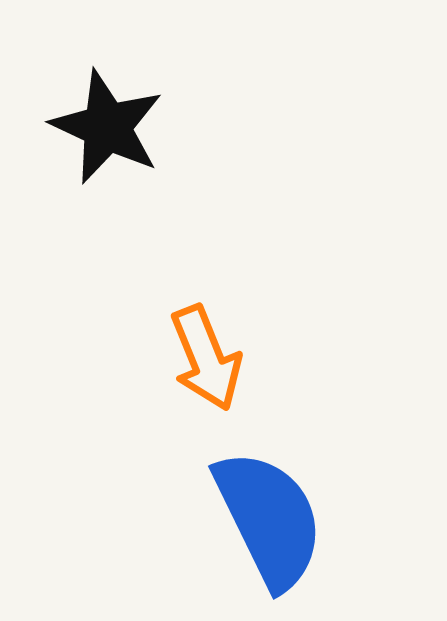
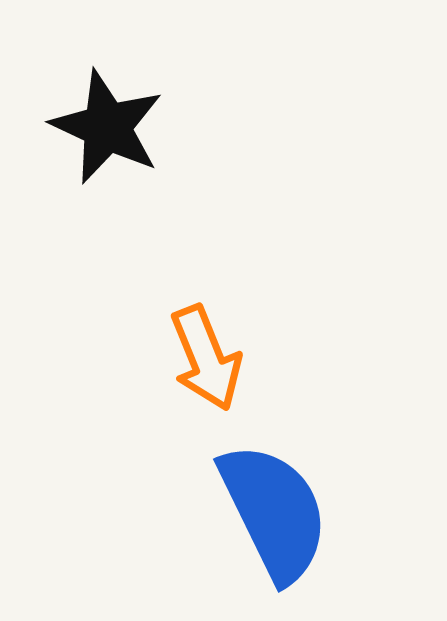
blue semicircle: moved 5 px right, 7 px up
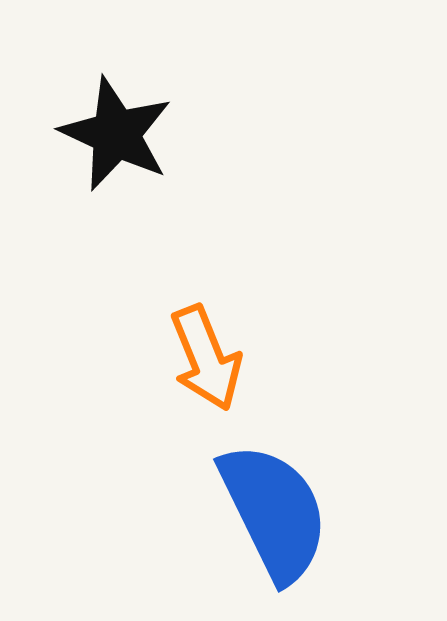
black star: moved 9 px right, 7 px down
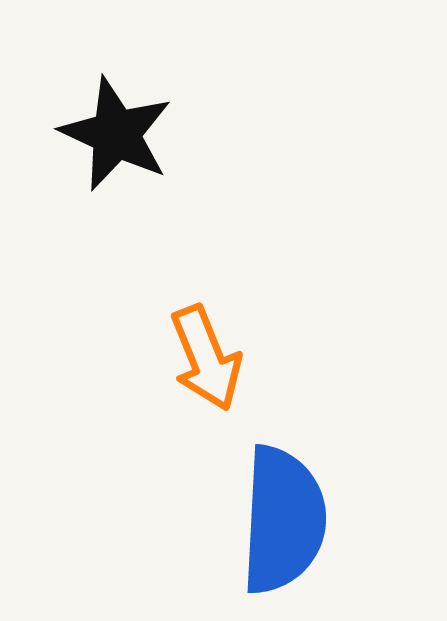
blue semicircle: moved 9 px right, 8 px down; rotated 29 degrees clockwise
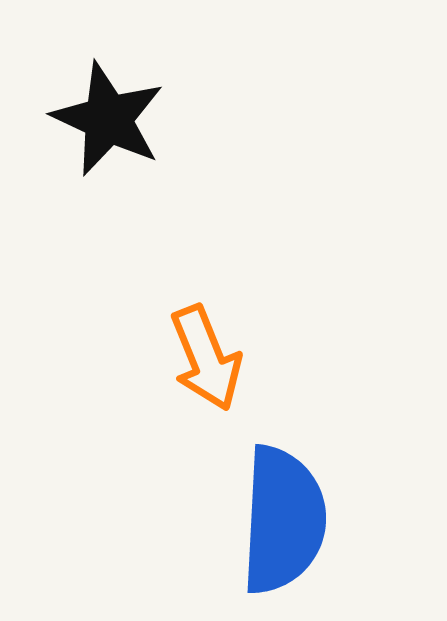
black star: moved 8 px left, 15 px up
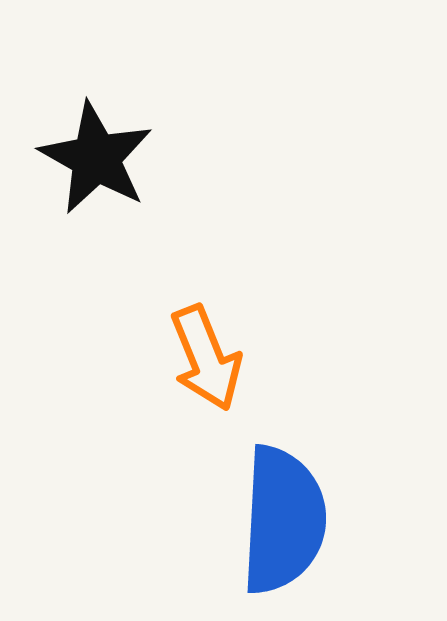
black star: moved 12 px left, 39 px down; rotated 4 degrees clockwise
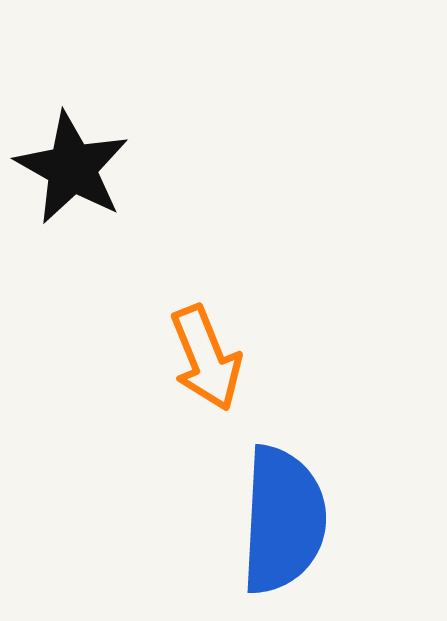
black star: moved 24 px left, 10 px down
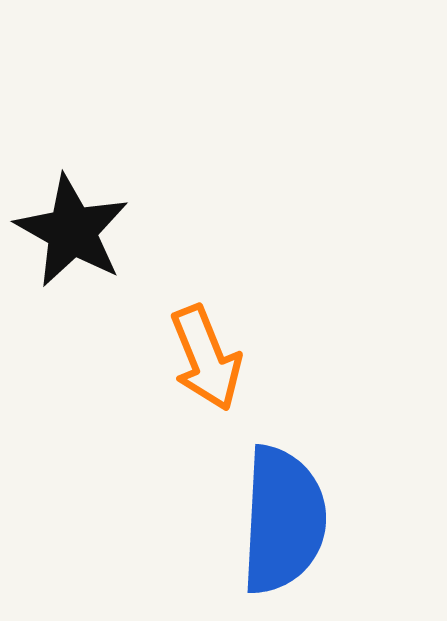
black star: moved 63 px down
